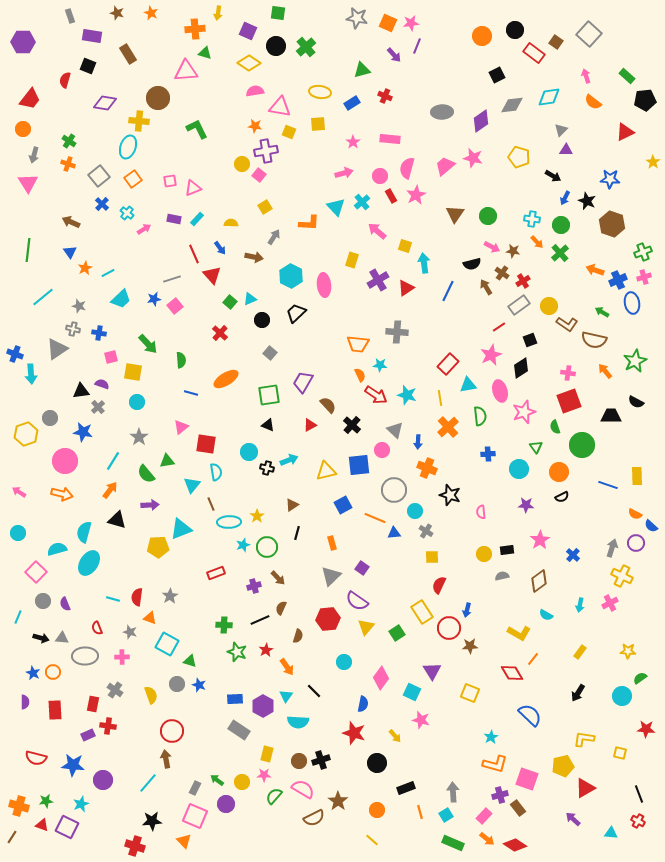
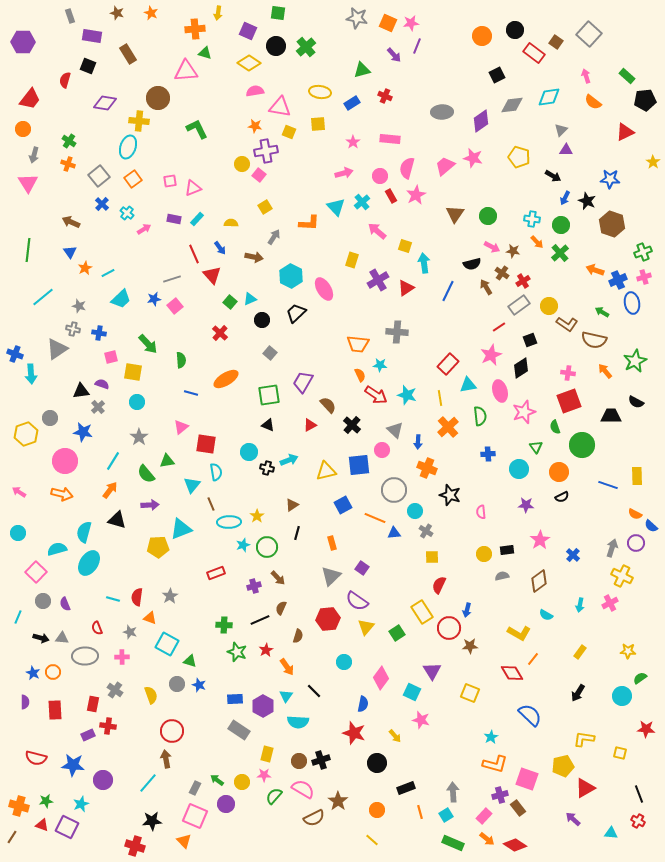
pink ellipse at (324, 285): moved 4 px down; rotated 25 degrees counterclockwise
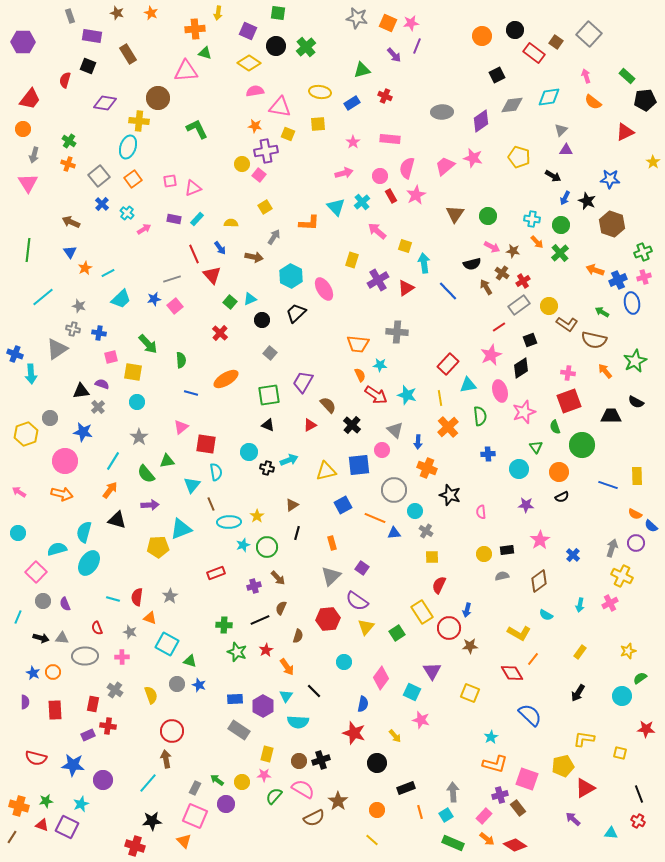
yellow square at (289, 132): moved 1 px left, 2 px down
blue line at (448, 291): rotated 70 degrees counterclockwise
yellow star at (628, 651): rotated 21 degrees counterclockwise
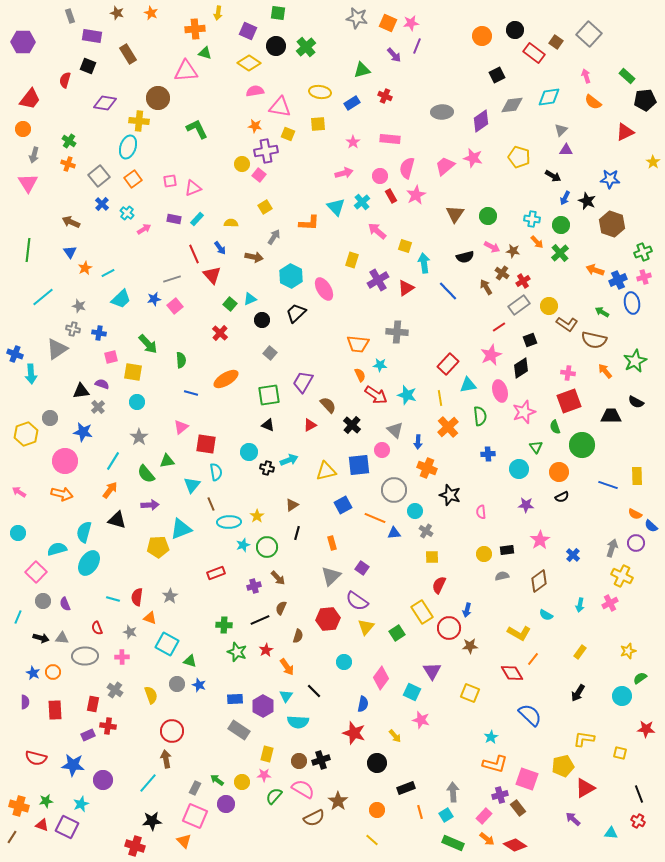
black semicircle at (472, 264): moved 7 px left, 7 px up
green square at (230, 302): moved 2 px down
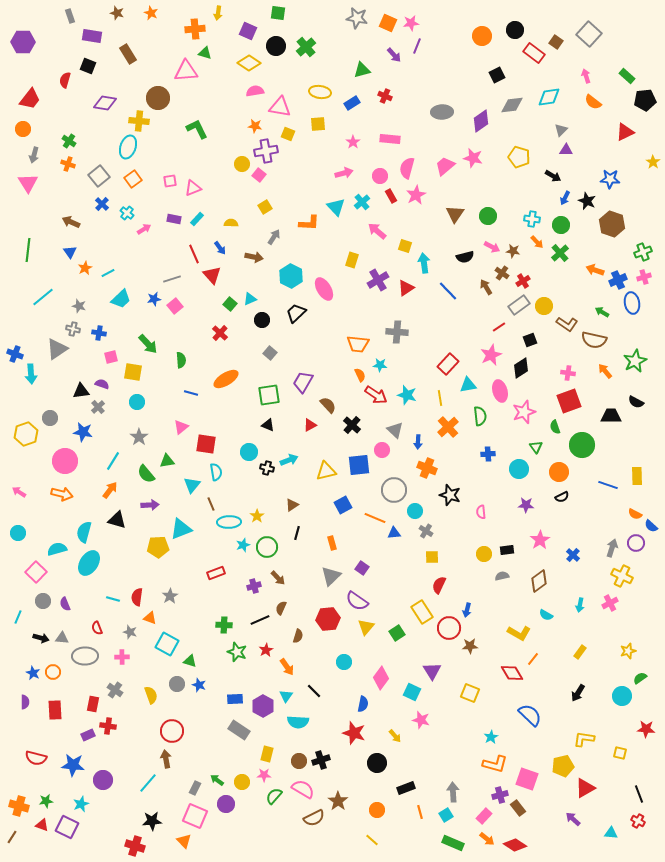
yellow circle at (549, 306): moved 5 px left
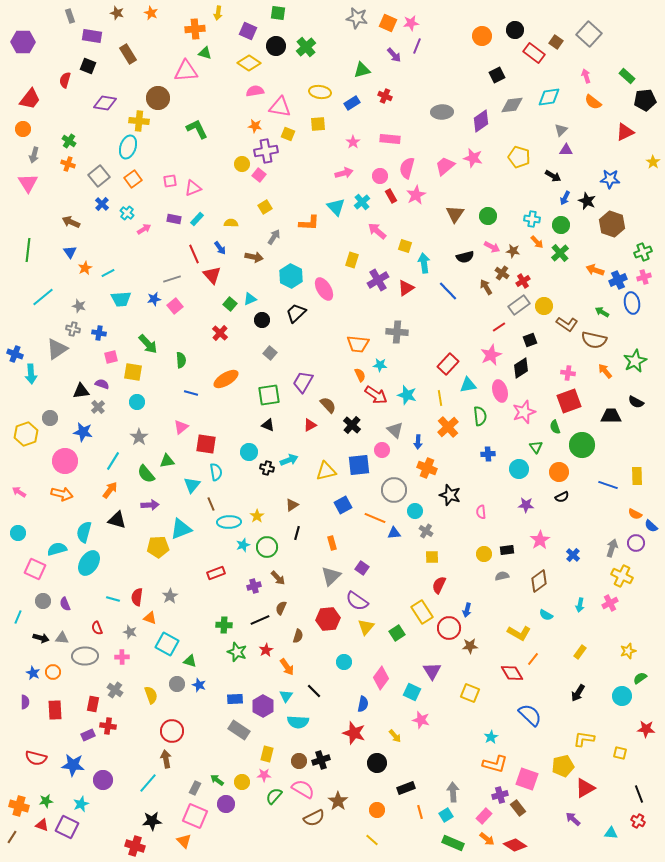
cyan trapezoid at (121, 299): rotated 40 degrees clockwise
pink square at (36, 572): moved 1 px left, 3 px up; rotated 20 degrees counterclockwise
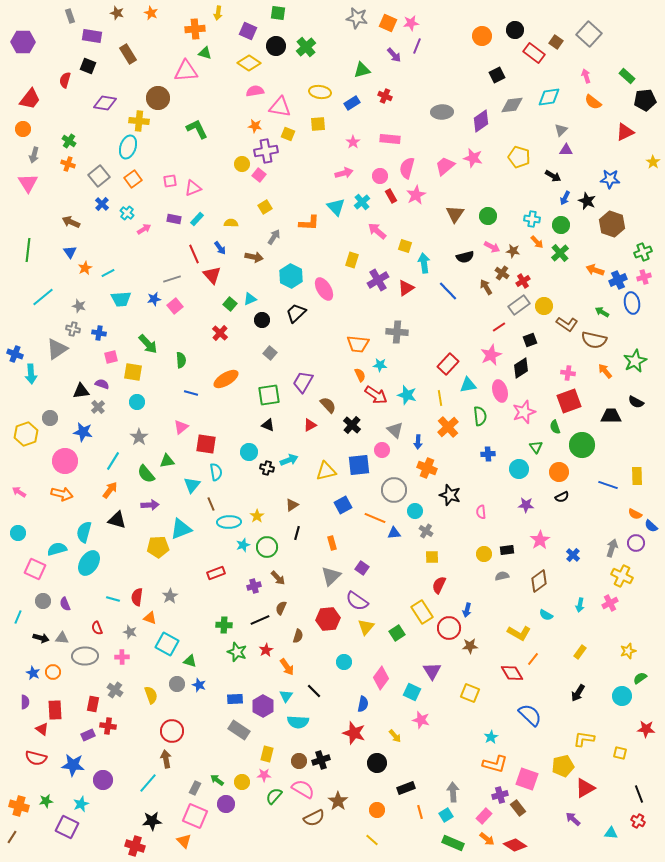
red triangle at (42, 825): moved 96 px up; rotated 16 degrees clockwise
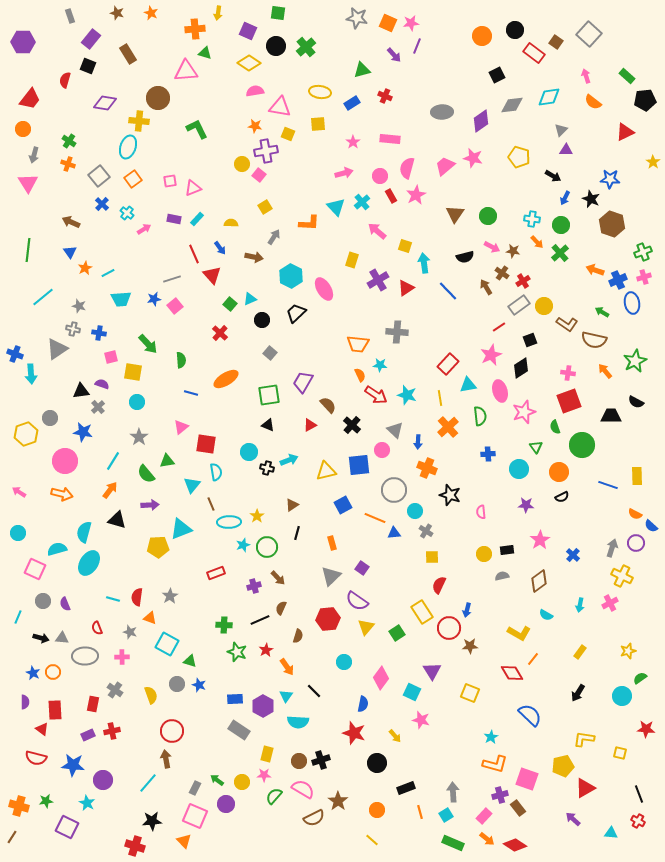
purple rectangle at (92, 36): moved 1 px left, 3 px down; rotated 60 degrees counterclockwise
black star at (587, 201): moved 4 px right, 2 px up
red cross at (108, 726): moved 4 px right, 5 px down; rotated 21 degrees counterclockwise
cyan star at (81, 804): moved 6 px right, 1 px up; rotated 21 degrees counterclockwise
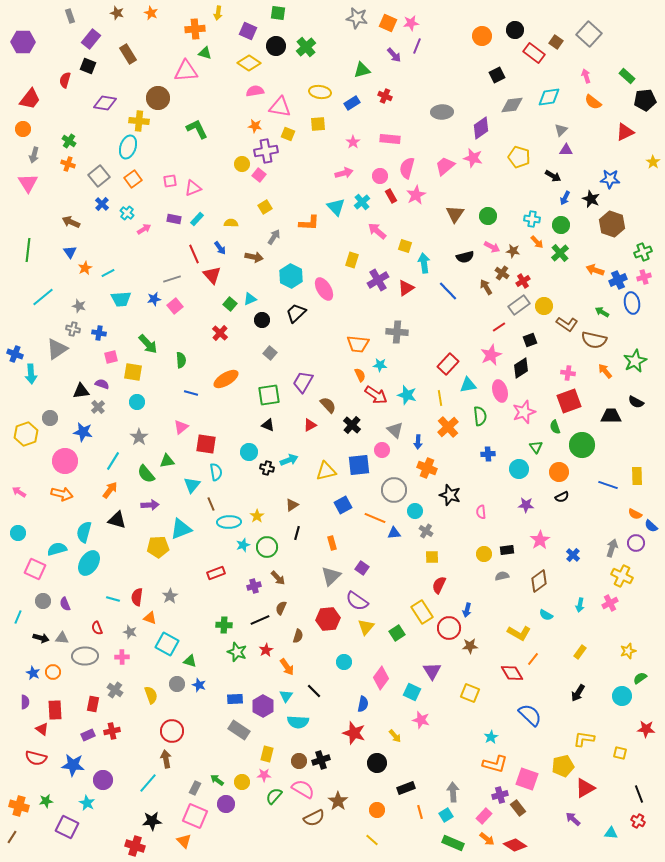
purple diamond at (481, 121): moved 7 px down
